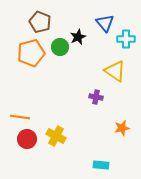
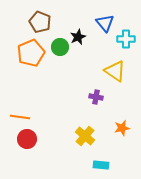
orange pentagon: rotated 8 degrees counterclockwise
yellow cross: moved 29 px right; rotated 12 degrees clockwise
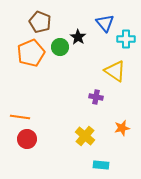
black star: rotated 14 degrees counterclockwise
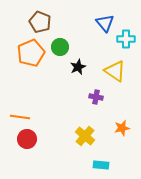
black star: moved 30 px down; rotated 14 degrees clockwise
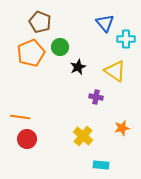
yellow cross: moved 2 px left
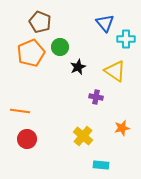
orange line: moved 6 px up
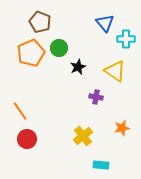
green circle: moved 1 px left, 1 px down
orange line: rotated 48 degrees clockwise
yellow cross: rotated 12 degrees clockwise
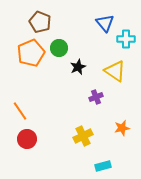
purple cross: rotated 32 degrees counterclockwise
yellow cross: rotated 12 degrees clockwise
cyan rectangle: moved 2 px right, 1 px down; rotated 21 degrees counterclockwise
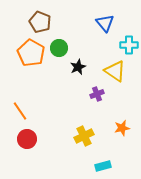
cyan cross: moved 3 px right, 6 px down
orange pentagon: rotated 20 degrees counterclockwise
purple cross: moved 1 px right, 3 px up
yellow cross: moved 1 px right
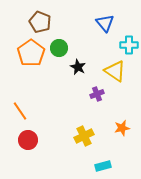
orange pentagon: rotated 8 degrees clockwise
black star: rotated 21 degrees counterclockwise
red circle: moved 1 px right, 1 px down
